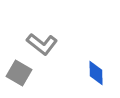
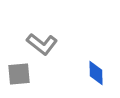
gray square: moved 1 px down; rotated 35 degrees counterclockwise
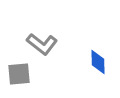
blue diamond: moved 2 px right, 11 px up
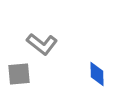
blue diamond: moved 1 px left, 12 px down
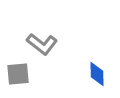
gray square: moved 1 px left
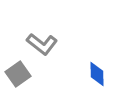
gray square: rotated 30 degrees counterclockwise
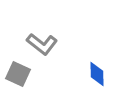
gray square: rotated 30 degrees counterclockwise
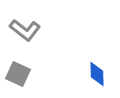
gray L-shape: moved 17 px left, 14 px up
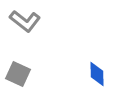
gray L-shape: moved 9 px up
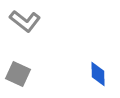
blue diamond: moved 1 px right
